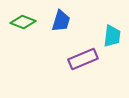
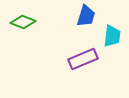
blue trapezoid: moved 25 px right, 5 px up
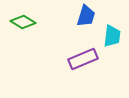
green diamond: rotated 10 degrees clockwise
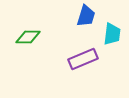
green diamond: moved 5 px right, 15 px down; rotated 30 degrees counterclockwise
cyan trapezoid: moved 2 px up
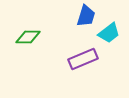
cyan trapezoid: moved 3 px left, 1 px up; rotated 45 degrees clockwise
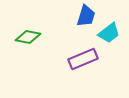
green diamond: rotated 10 degrees clockwise
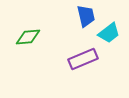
blue trapezoid: rotated 30 degrees counterclockwise
green diamond: rotated 15 degrees counterclockwise
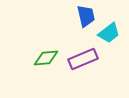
green diamond: moved 18 px right, 21 px down
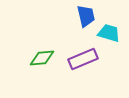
cyan trapezoid: rotated 125 degrees counterclockwise
green diamond: moved 4 px left
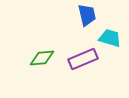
blue trapezoid: moved 1 px right, 1 px up
cyan trapezoid: moved 1 px right, 5 px down
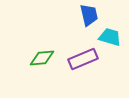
blue trapezoid: moved 2 px right
cyan trapezoid: moved 1 px up
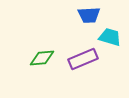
blue trapezoid: rotated 100 degrees clockwise
